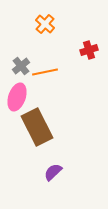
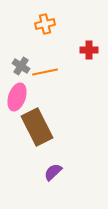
orange cross: rotated 36 degrees clockwise
red cross: rotated 18 degrees clockwise
gray cross: rotated 18 degrees counterclockwise
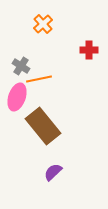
orange cross: moved 2 px left; rotated 30 degrees counterclockwise
orange line: moved 6 px left, 7 px down
brown rectangle: moved 6 px right, 1 px up; rotated 12 degrees counterclockwise
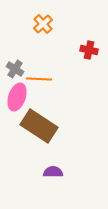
red cross: rotated 12 degrees clockwise
gray cross: moved 6 px left, 3 px down
orange line: rotated 15 degrees clockwise
brown rectangle: moved 4 px left; rotated 18 degrees counterclockwise
purple semicircle: rotated 42 degrees clockwise
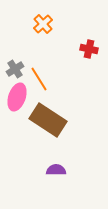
red cross: moved 1 px up
gray cross: rotated 24 degrees clockwise
orange line: rotated 55 degrees clockwise
brown rectangle: moved 9 px right, 6 px up
purple semicircle: moved 3 px right, 2 px up
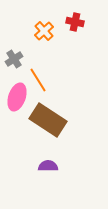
orange cross: moved 1 px right, 7 px down
red cross: moved 14 px left, 27 px up
gray cross: moved 1 px left, 10 px up
orange line: moved 1 px left, 1 px down
purple semicircle: moved 8 px left, 4 px up
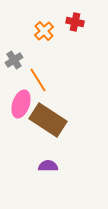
gray cross: moved 1 px down
pink ellipse: moved 4 px right, 7 px down
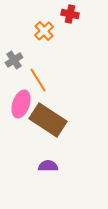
red cross: moved 5 px left, 8 px up
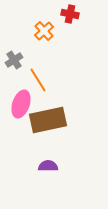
brown rectangle: rotated 45 degrees counterclockwise
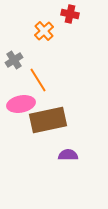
pink ellipse: rotated 60 degrees clockwise
purple semicircle: moved 20 px right, 11 px up
